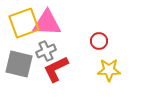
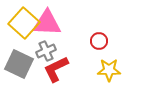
yellow square: rotated 28 degrees counterclockwise
gray square: rotated 12 degrees clockwise
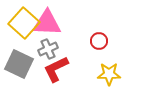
gray cross: moved 2 px right, 2 px up
yellow star: moved 4 px down
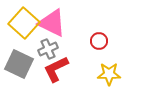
pink triangle: moved 5 px right; rotated 24 degrees clockwise
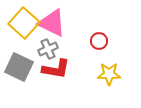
gray square: moved 3 px down
red L-shape: rotated 144 degrees counterclockwise
